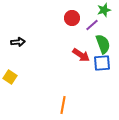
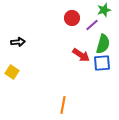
green semicircle: rotated 36 degrees clockwise
yellow square: moved 2 px right, 5 px up
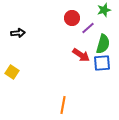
purple line: moved 4 px left, 3 px down
black arrow: moved 9 px up
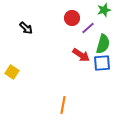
black arrow: moved 8 px right, 5 px up; rotated 48 degrees clockwise
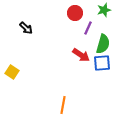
red circle: moved 3 px right, 5 px up
purple line: rotated 24 degrees counterclockwise
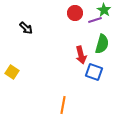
green star: rotated 24 degrees counterclockwise
purple line: moved 7 px right, 8 px up; rotated 48 degrees clockwise
green semicircle: moved 1 px left
red arrow: rotated 42 degrees clockwise
blue square: moved 8 px left, 9 px down; rotated 24 degrees clockwise
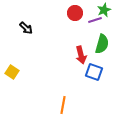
green star: rotated 16 degrees clockwise
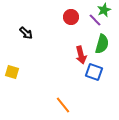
red circle: moved 4 px left, 4 px down
purple line: rotated 64 degrees clockwise
black arrow: moved 5 px down
yellow square: rotated 16 degrees counterclockwise
orange line: rotated 48 degrees counterclockwise
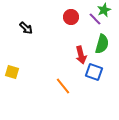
purple line: moved 1 px up
black arrow: moved 5 px up
orange line: moved 19 px up
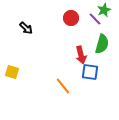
red circle: moved 1 px down
blue square: moved 4 px left; rotated 12 degrees counterclockwise
